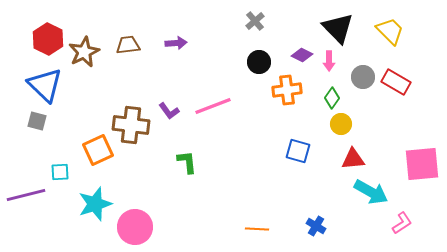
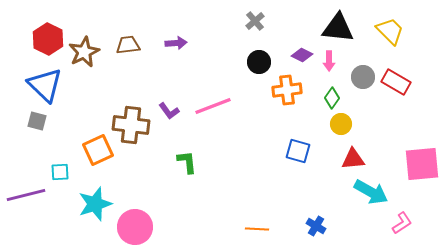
black triangle: rotated 40 degrees counterclockwise
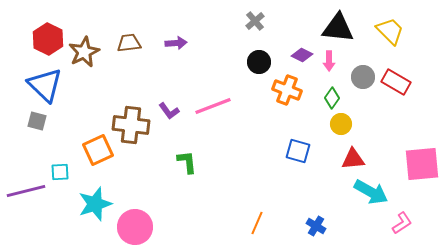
brown trapezoid: moved 1 px right, 2 px up
orange cross: rotated 28 degrees clockwise
purple line: moved 4 px up
orange line: moved 6 px up; rotated 70 degrees counterclockwise
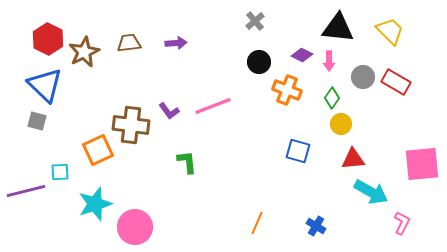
pink L-shape: rotated 30 degrees counterclockwise
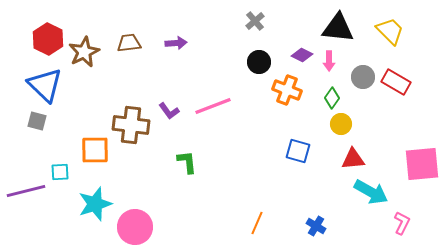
orange square: moved 3 px left; rotated 24 degrees clockwise
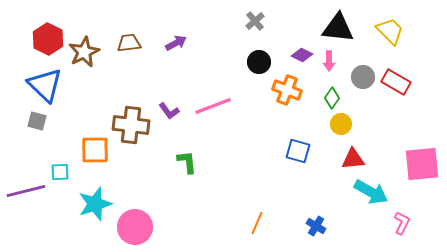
purple arrow: rotated 25 degrees counterclockwise
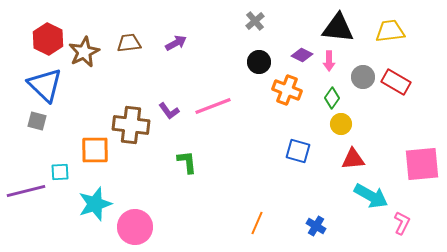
yellow trapezoid: rotated 52 degrees counterclockwise
cyan arrow: moved 4 px down
